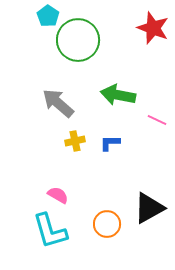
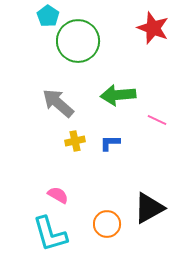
green circle: moved 1 px down
green arrow: rotated 16 degrees counterclockwise
cyan L-shape: moved 3 px down
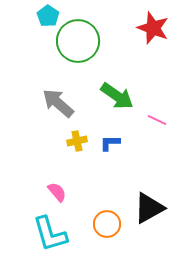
green arrow: moved 1 px left, 1 px down; rotated 140 degrees counterclockwise
yellow cross: moved 2 px right
pink semicircle: moved 1 px left, 3 px up; rotated 20 degrees clockwise
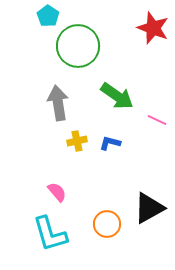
green circle: moved 5 px down
gray arrow: rotated 40 degrees clockwise
blue L-shape: rotated 15 degrees clockwise
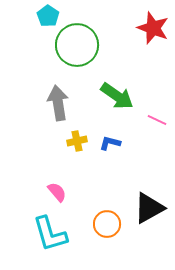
green circle: moved 1 px left, 1 px up
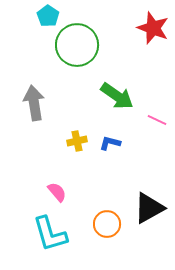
gray arrow: moved 24 px left
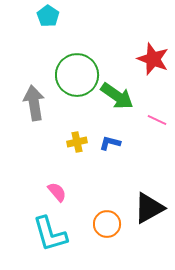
red star: moved 31 px down
green circle: moved 30 px down
yellow cross: moved 1 px down
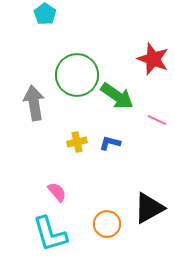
cyan pentagon: moved 3 px left, 2 px up
